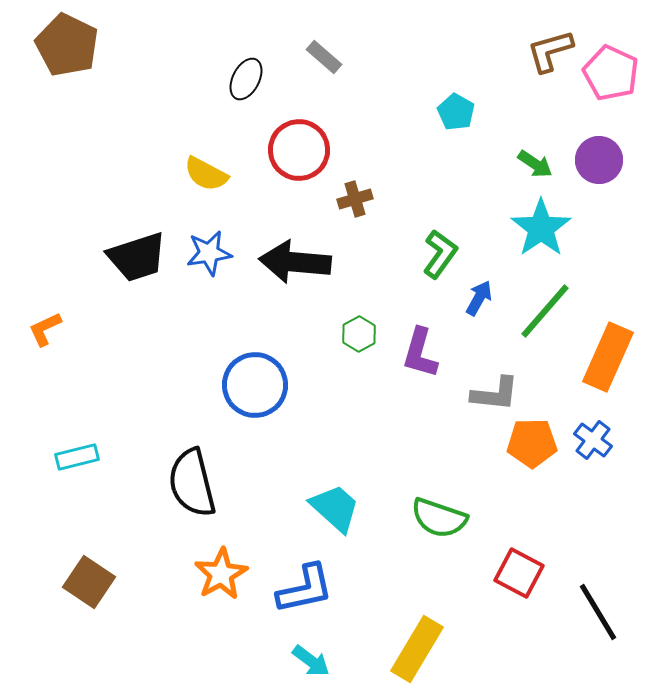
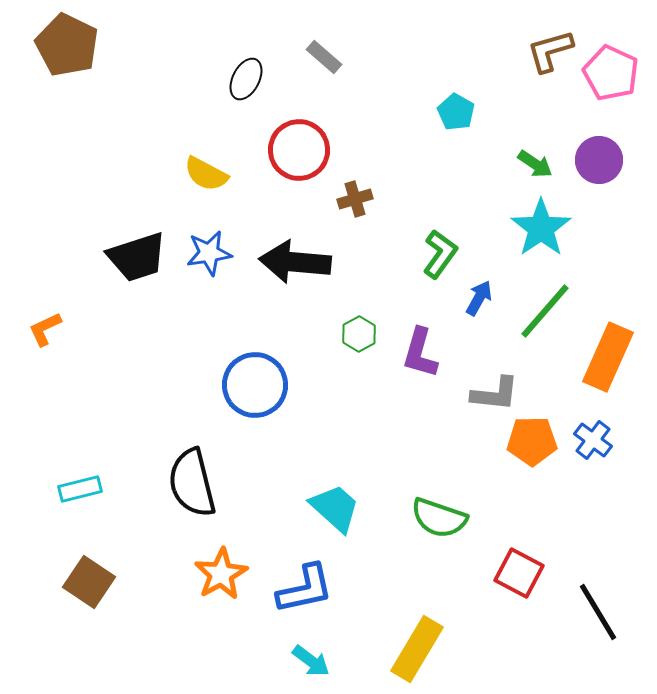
orange pentagon: moved 2 px up
cyan rectangle: moved 3 px right, 32 px down
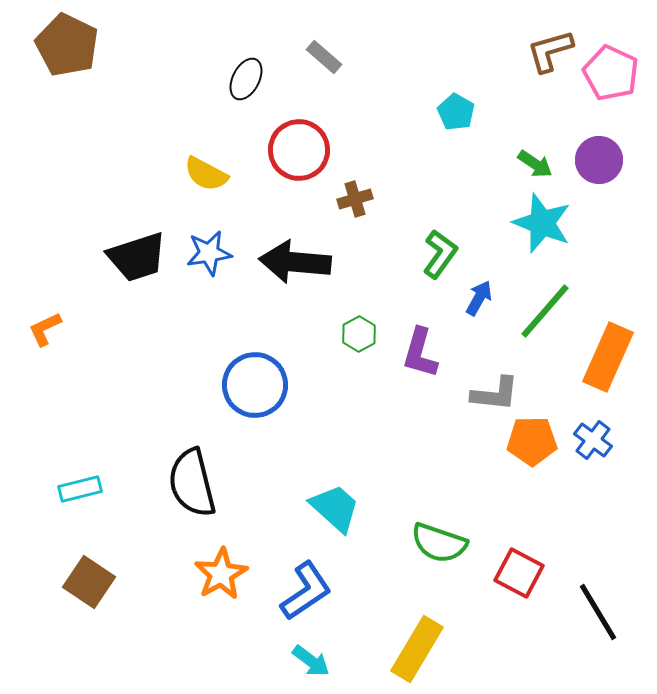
cyan star: moved 1 px right, 5 px up; rotated 16 degrees counterclockwise
green semicircle: moved 25 px down
blue L-shape: moved 1 px right, 2 px down; rotated 22 degrees counterclockwise
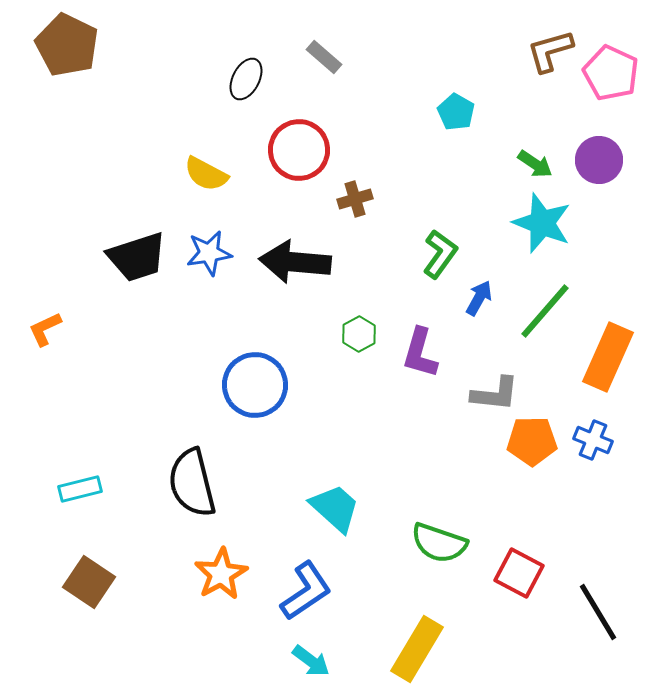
blue cross: rotated 15 degrees counterclockwise
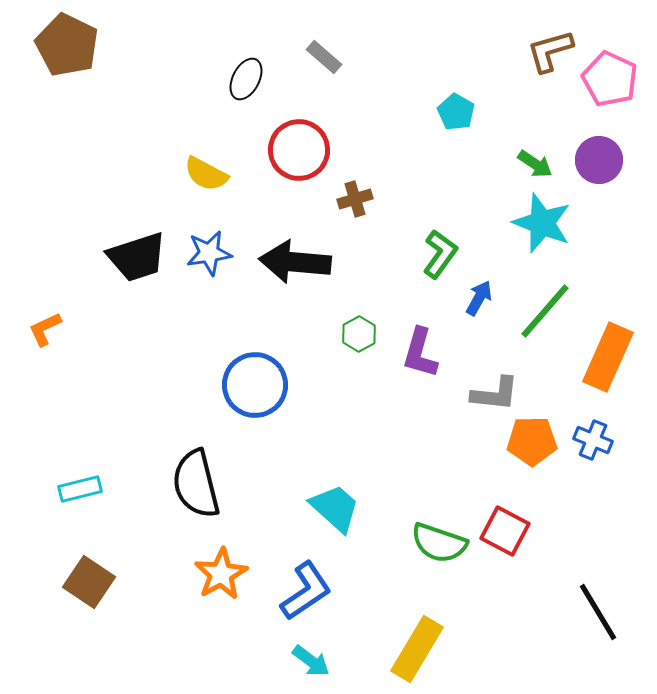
pink pentagon: moved 1 px left, 6 px down
black semicircle: moved 4 px right, 1 px down
red square: moved 14 px left, 42 px up
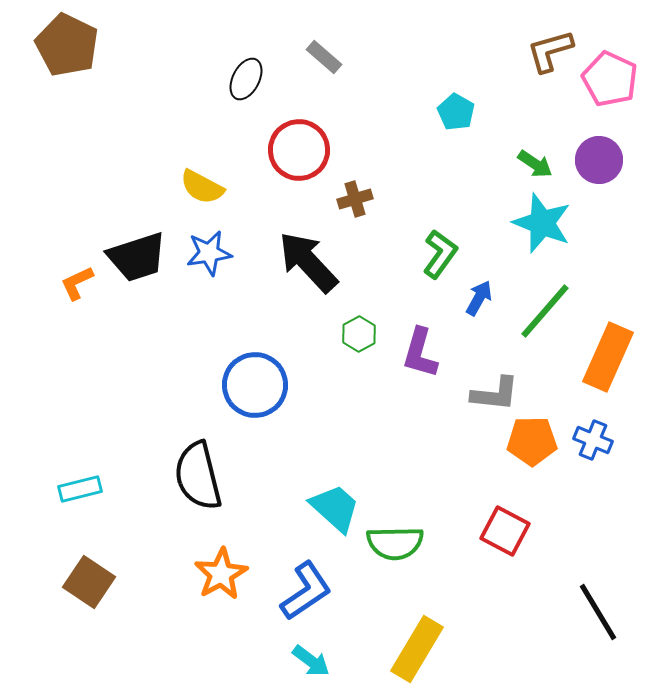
yellow semicircle: moved 4 px left, 13 px down
black arrow: moved 13 px right; rotated 42 degrees clockwise
orange L-shape: moved 32 px right, 46 px up
black semicircle: moved 2 px right, 8 px up
green semicircle: moved 44 px left; rotated 20 degrees counterclockwise
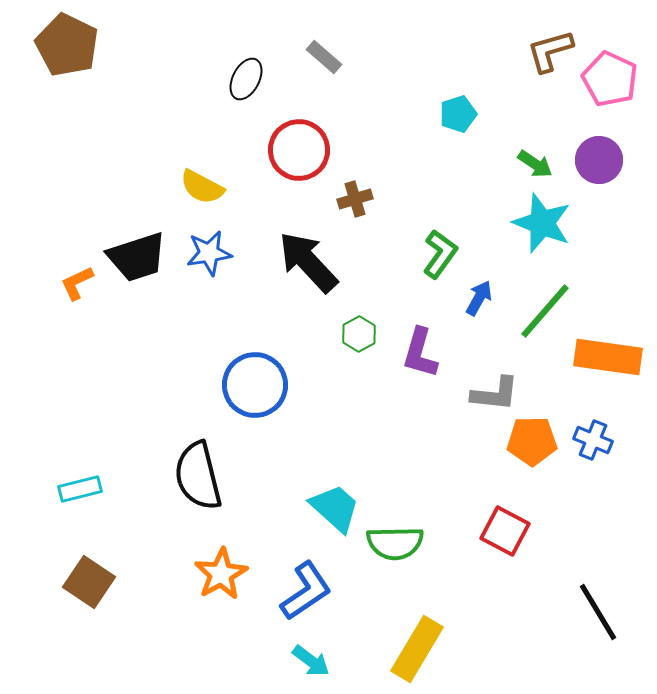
cyan pentagon: moved 2 px right, 2 px down; rotated 24 degrees clockwise
orange rectangle: rotated 74 degrees clockwise
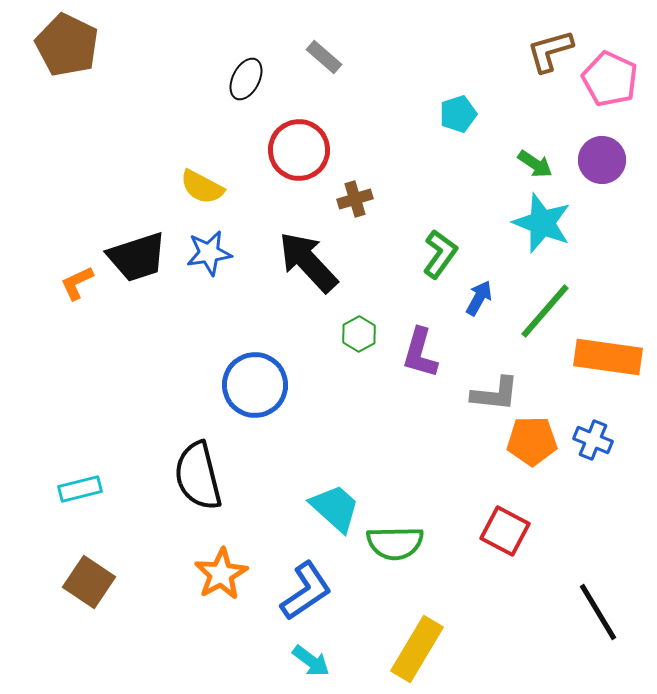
purple circle: moved 3 px right
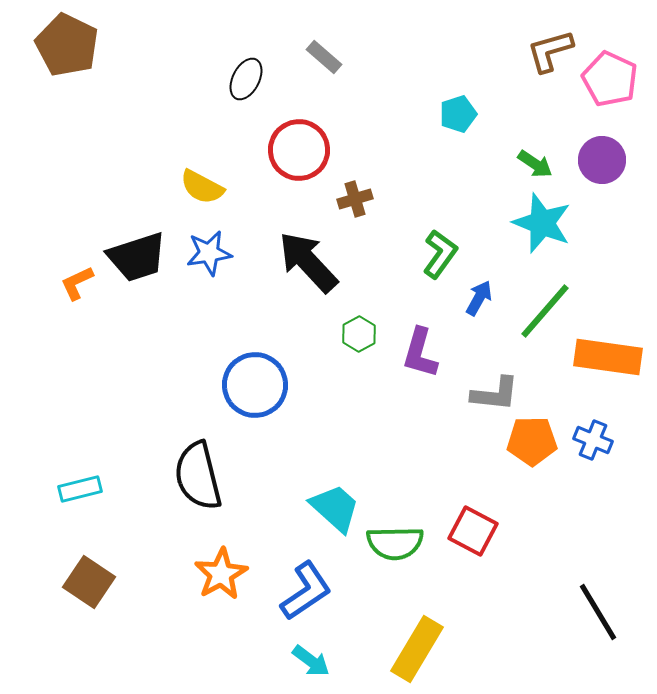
red square: moved 32 px left
